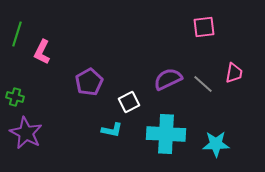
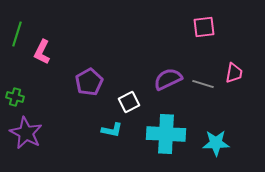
gray line: rotated 25 degrees counterclockwise
cyan star: moved 1 px up
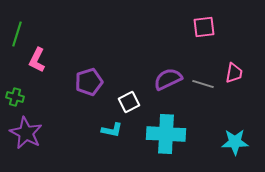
pink L-shape: moved 5 px left, 8 px down
purple pentagon: rotated 12 degrees clockwise
cyan star: moved 19 px right, 1 px up
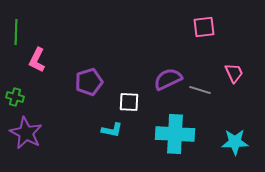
green line: moved 1 px left, 2 px up; rotated 15 degrees counterclockwise
pink trapezoid: rotated 35 degrees counterclockwise
gray line: moved 3 px left, 6 px down
white square: rotated 30 degrees clockwise
cyan cross: moved 9 px right
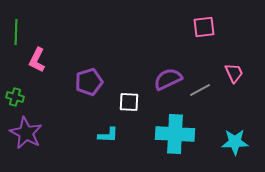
gray line: rotated 45 degrees counterclockwise
cyan L-shape: moved 4 px left, 5 px down; rotated 10 degrees counterclockwise
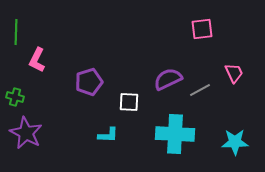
pink square: moved 2 px left, 2 px down
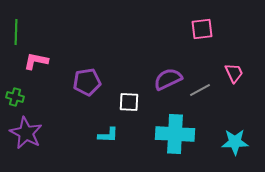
pink L-shape: moved 1 px left, 1 px down; rotated 75 degrees clockwise
purple pentagon: moved 2 px left; rotated 8 degrees clockwise
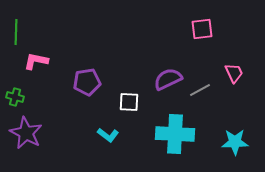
cyan L-shape: rotated 35 degrees clockwise
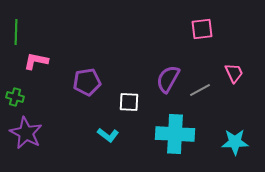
purple semicircle: rotated 36 degrees counterclockwise
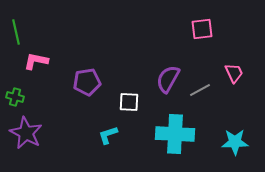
green line: rotated 15 degrees counterclockwise
cyan L-shape: rotated 125 degrees clockwise
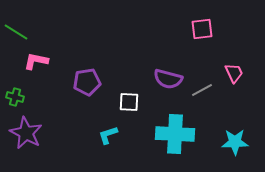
green line: rotated 45 degrees counterclockwise
purple semicircle: rotated 104 degrees counterclockwise
gray line: moved 2 px right
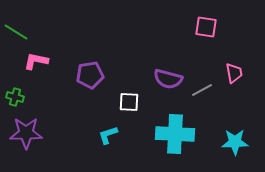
pink square: moved 4 px right, 2 px up; rotated 15 degrees clockwise
pink trapezoid: rotated 15 degrees clockwise
purple pentagon: moved 3 px right, 7 px up
purple star: rotated 28 degrees counterclockwise
